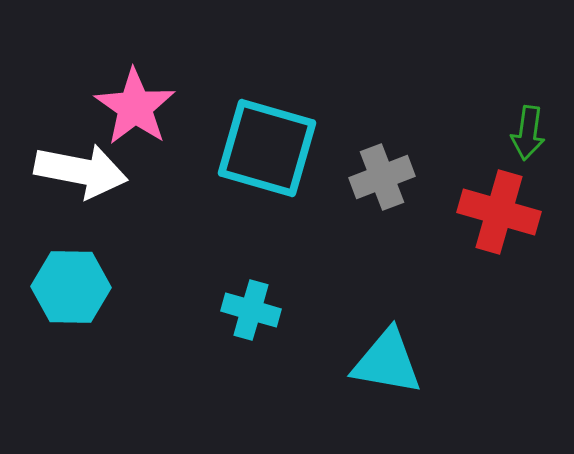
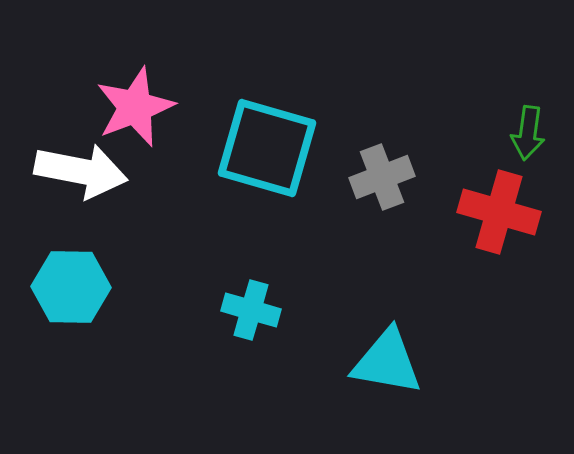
pink star: rotated 16 degrees clockwise
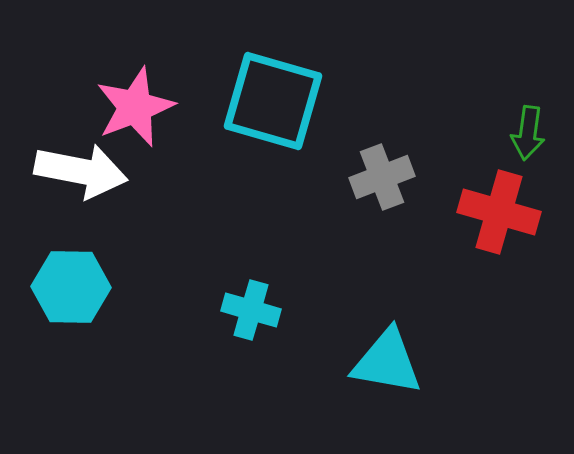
cyan square: moved 6 px right, 47 px up
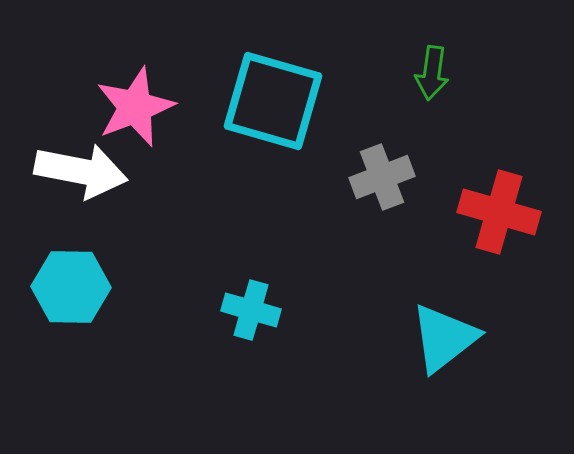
green arrow: moved 96 px left, 60 px up
cyan triangle: moved 57 px right, 24 px up; rotated 48 degrees counterclockwise
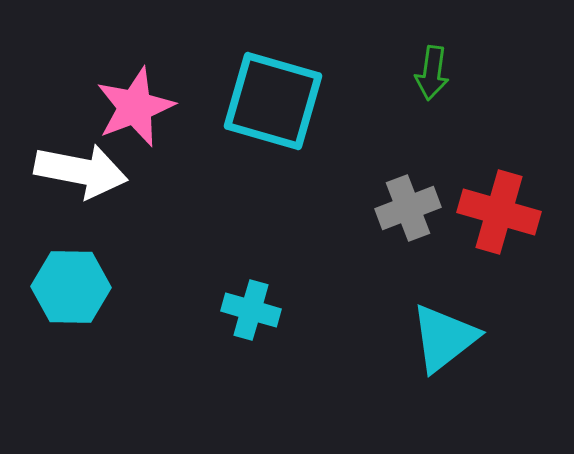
gray cross: moved 26 px right, 31 px down
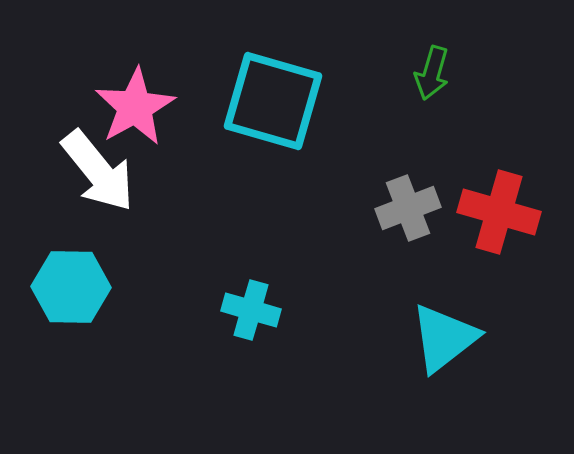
green arrow: rotated 8 degrees clockwise
pink star: rotated 8 degrees counterclockwise
white arrow: moved 17 px right; rotated 40 degrees clockwise
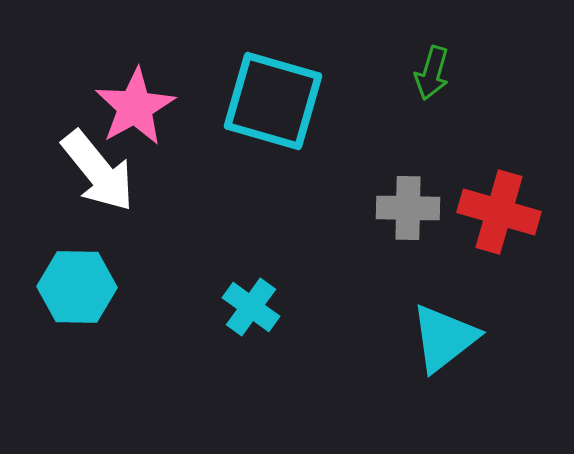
gray cross: rotated 22 degrees clockwise
cyan hexagon: moved 6 px right
cyan cross: moved 3 px up; rotated 20 degrees clockwise
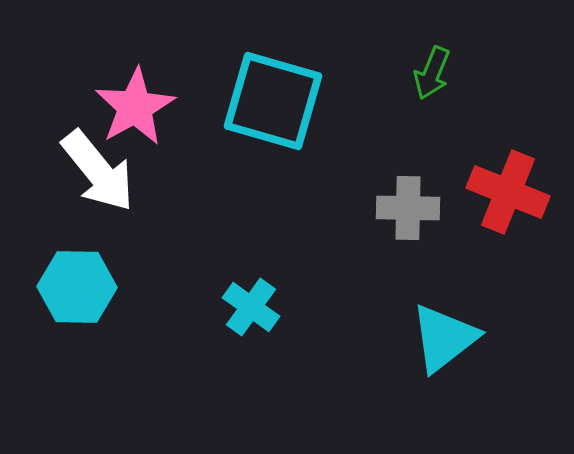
green arrow: rotated 6 degrees clockwise
red cross: moved 9 px right, 20 px up; rotated 6 degrees clockwise
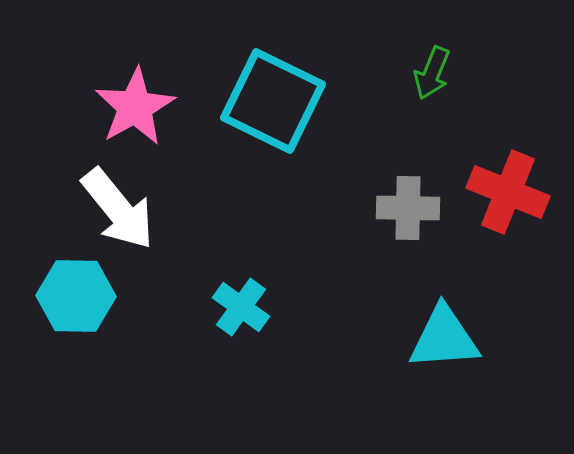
cyan square: rotated 10 degrees clockwise
white arrow: moved 20 px right, 38 px down
cyan hexagon: moved 1 px left, 9 px down
cyan cross: moved 10 px left
cyan triangle: rotated 34 degrees clockwise
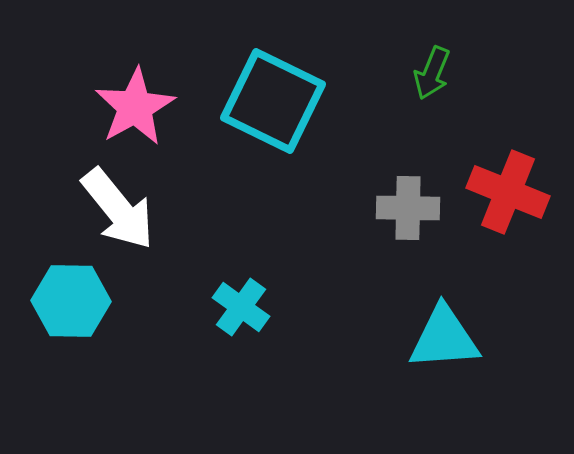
cyan hexagon: moved 5 px left, 5 px down
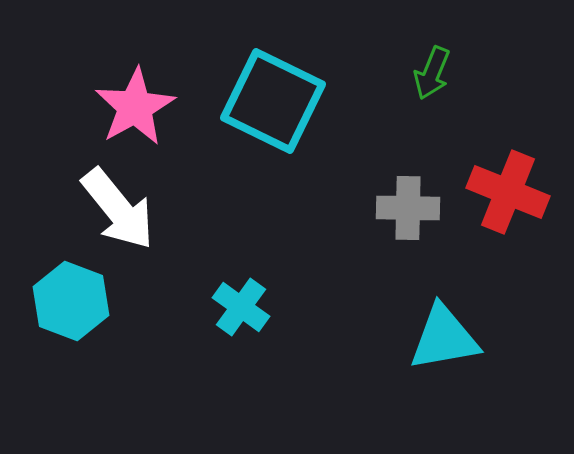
cyan hexagon: rotated 20 degrees clockwise
cyan triangle: rotated 6 degrees counterclockwise
